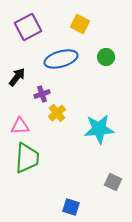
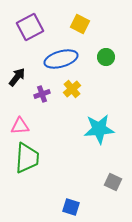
purple square: moved 2 px right
yellow cross: moved 15 px right, 24 px up
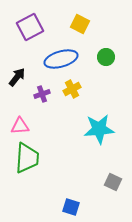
yellow cross: rotated 12 degrees clockwise
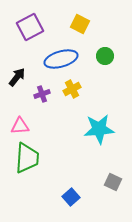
green circle: moved 1 px left, 1 px up
blue square: moved 10 px up; rotated 30 degrees clockwise
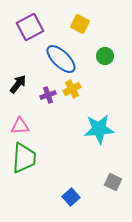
blue ellipse: rotated 60 degrees clockwise
black arrow: moved 1 px right, 7 px down
purple cross: moved 6 px right, 1 px down
green trapezoid: moved 3 px left
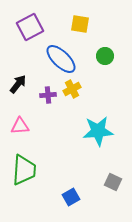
yellow square: rotated 18 degrees counterclockwise
purple cross: rotated 14 degrees clockwise
cyan star: moved 1 px left, 2 px down
green trapezoid: moved 12 px down
blue square: rotated 12 degrees clockwise
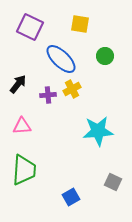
purple square: rotated 36 degrees counterclockwise
pink triangle: moved 2 px right
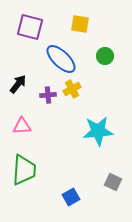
purple square: rotated 12 degrees counterclockwise
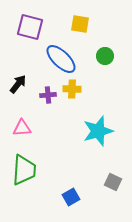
yellow cross: rotated 30 degrees clockwise
pink triangle: moved 2 px down
cyan star: rotated 12 degrees counterclockwise
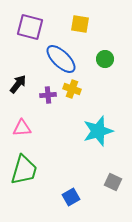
green circle: moved 3 px down
yellow cross: rotated 18 degrees clockwise
green trapezoid: rotated 12 degrees clockwise
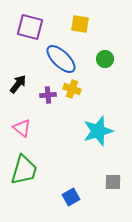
pink triangle: rotated 42 degrees clockwise
gray square: rotated 24 degrees counterclockwise
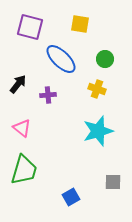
yellow cross: moved 25 px right
